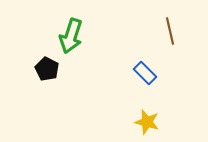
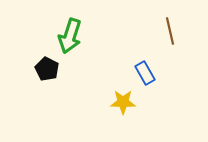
green arrow: moved 1 px left
blue rectangle: rotated 15 degrees clockwise
yellow star: moved 24 px left, 20 px up; rotated 15 degrees counterclockwise
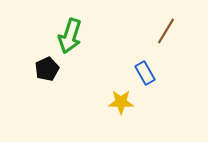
brown line: moved 4 px left; rotated 44 degrees clockwise
black pentagon: rotated 20 degrees clockwise
yellow star: moved 2 px left
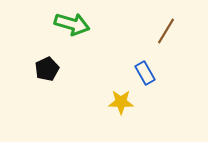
green arrow: moved 2 px right, 12 px up; rotated 92 degrees counterclockwise
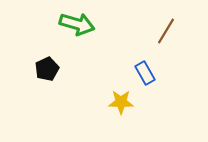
green arrow: moved 5 px right
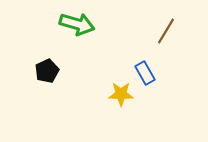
black pentagon: moved 2 px down
yellow star: moved 8 px up
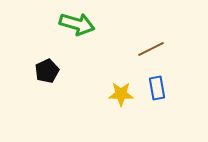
brown line: moved 15 px left, 18 px down; rotated 32 degrees clockwise
blue rectangle: moved 12 px right, 15 px down; rotated 20 degrees clockwise
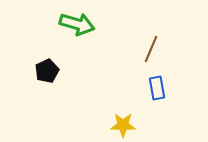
brown line: rotated 40 degrees counterclockwise
yellow star: moved 2 px right, 31 px down
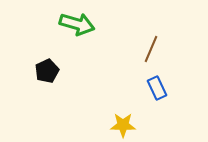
blue rectangle: rotated 15 degrees counterclockwise
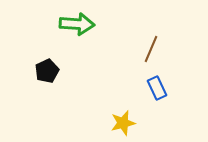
green arrow: rotated 12 degrees counterclockwise
yellow star: moved 2 px up; rotated 15 degrees counterclockwise
